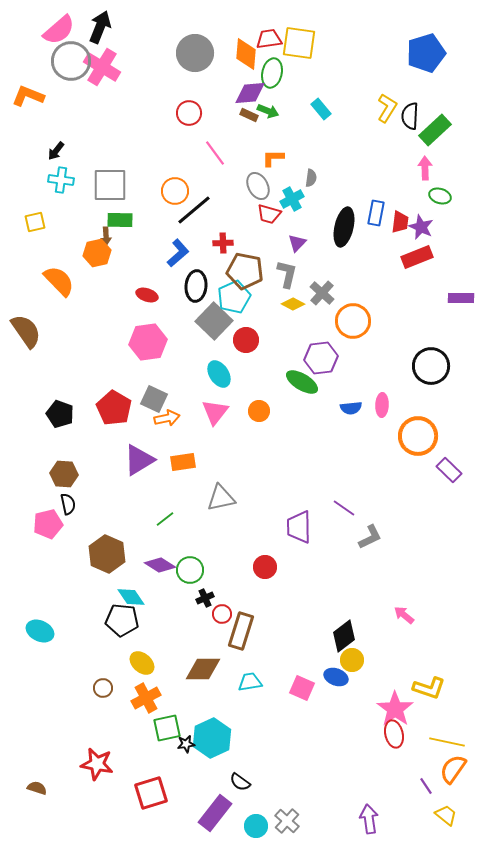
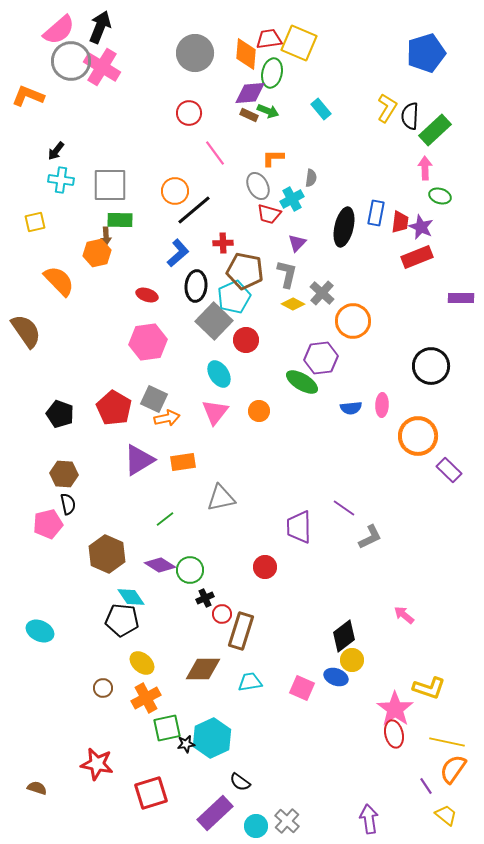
yellow square at (299, 43): rotated 15 degrees clockwise
purple rectangle at (215, 813): rotated 9 degrees clockwise
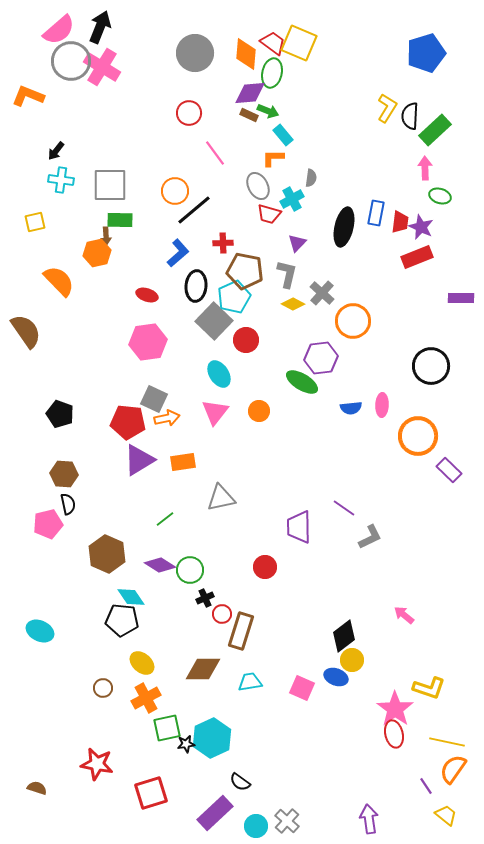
red trapezoid at (269, 39): moved 4 px right, 4 px down; rotated 44 degrees clockwise
cyan rectangle at (321, 109): moved 38 px left, 26 px down
red pentagon at (114, 408): moved 14 px right, 14 px down; rotated 24 degrees counterclockwise
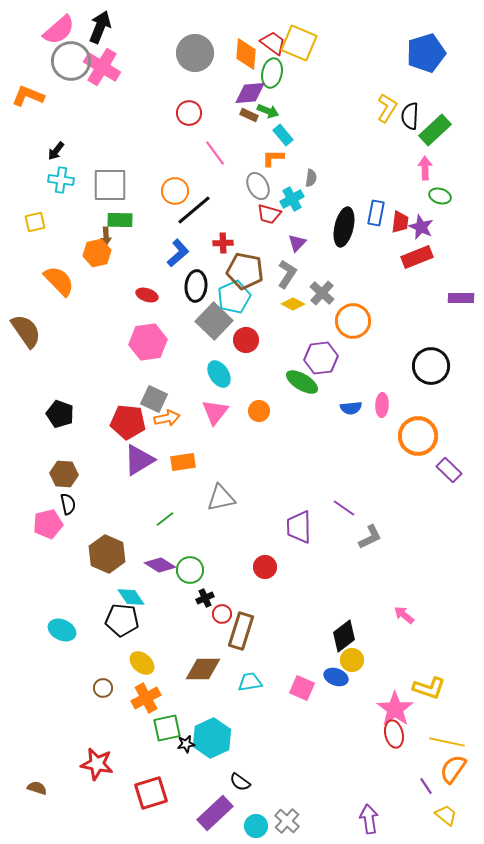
gray L-shape at (287, 274): rotated 20 degrees clockwise
cyan ellipse at (40, 631): moved 22 px right, 1 px up
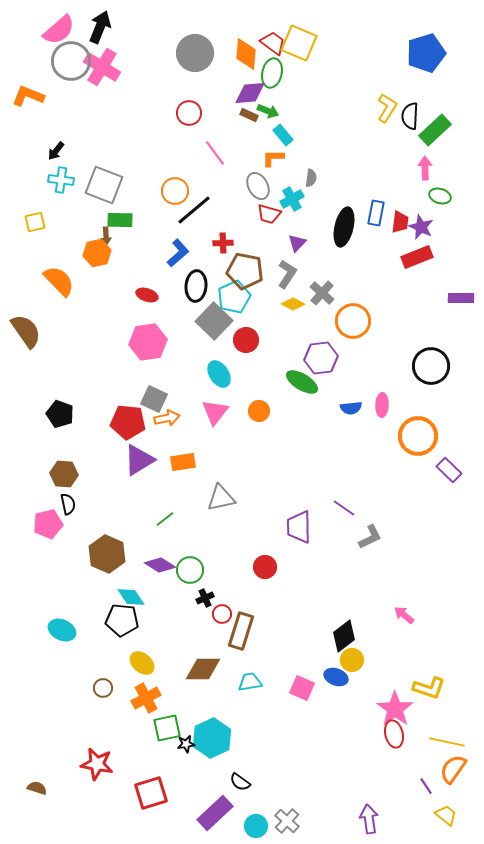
gray square at (110, 185): moved 6 px left; rotated 21 degrees clockwise
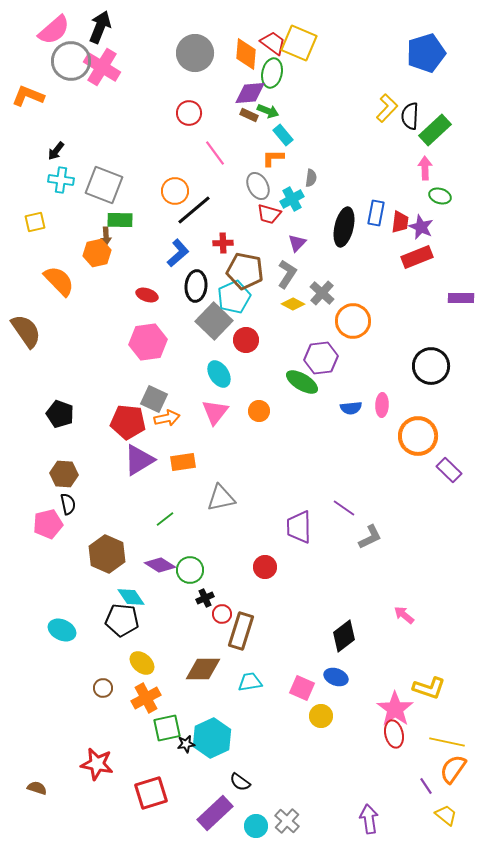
pink semicircle at (59, 30): moved 5 px left
yellow L-shape at (387, 108): rotated 12 degrees clockwise
yellow circle at (352, 660): moved 31 px left, 56 px down
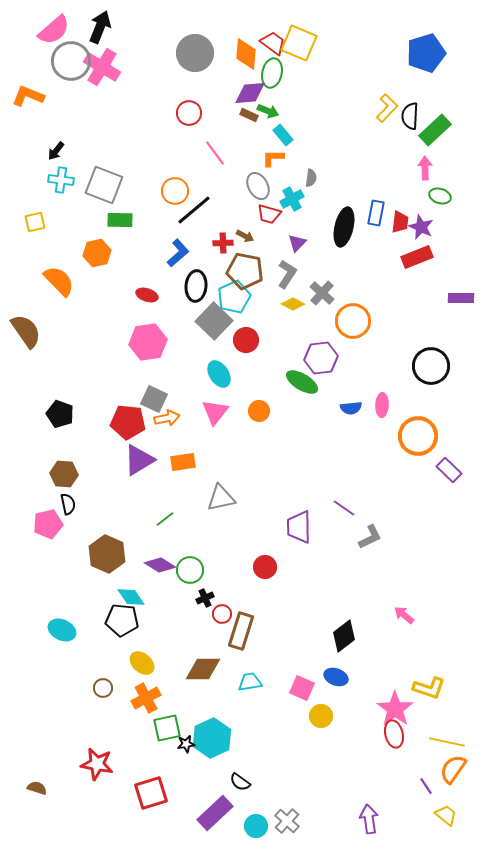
brown arrow at (106, 236): moved 139 px right; rotated 60 degrees counterclockwise
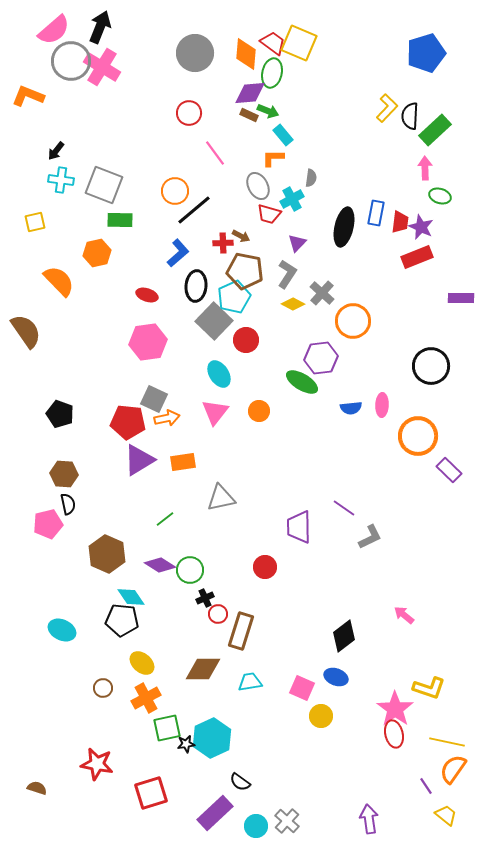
brown arrow at (245, 236): moved 4 px left
red circle at (222, 614): moved 4 px left
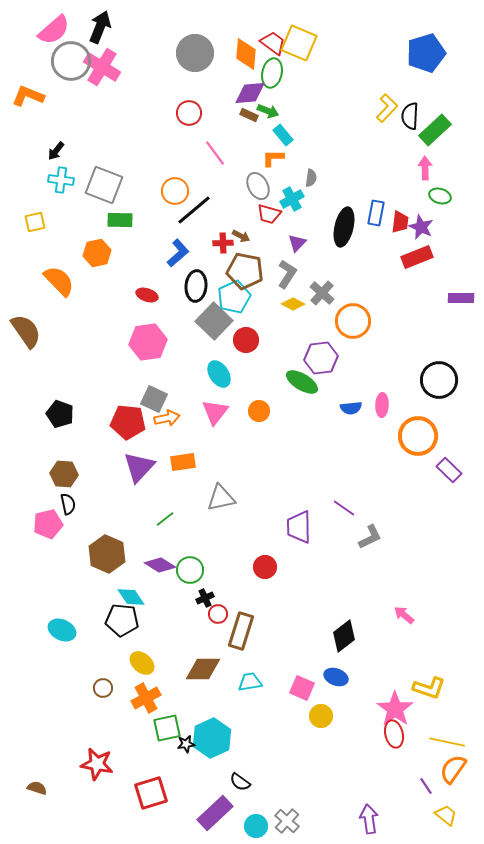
black circle at (431, 366): moved 8 px right, 14 px down
purple triangle at (139, 460): moved 7 px down; rotated 16 degrees counterclockwise
